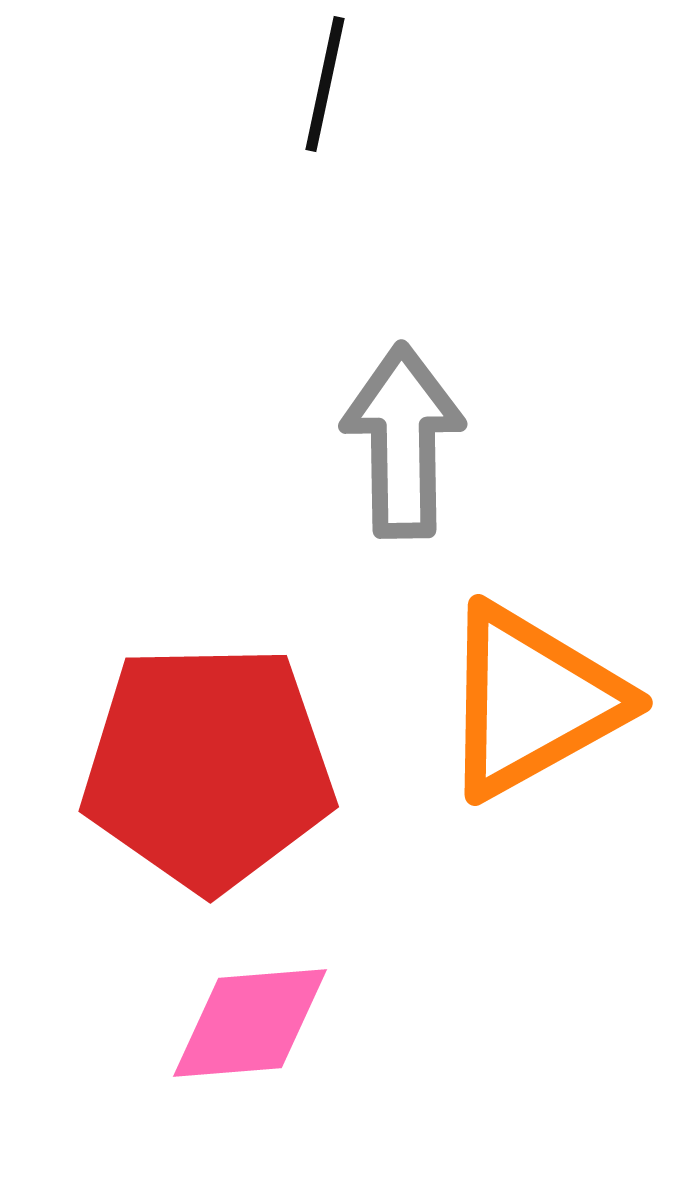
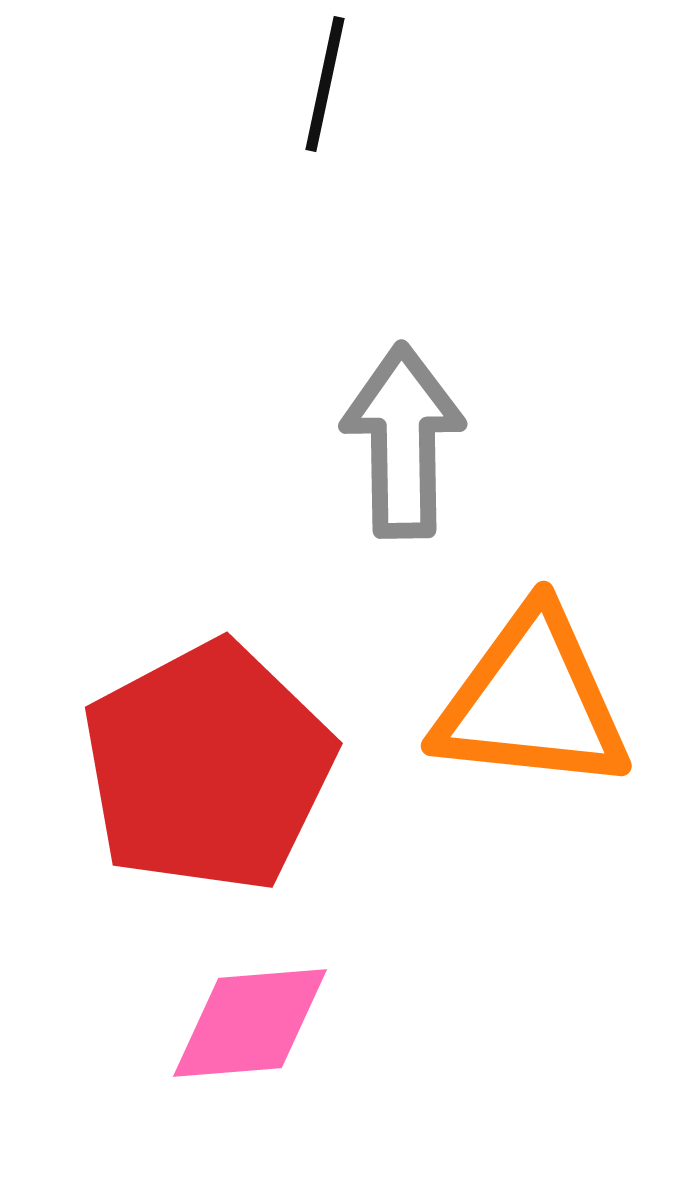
orange triangle: rotated 35 degrees clockwise
red pentagon: rotated 27 degrees counterclockwise
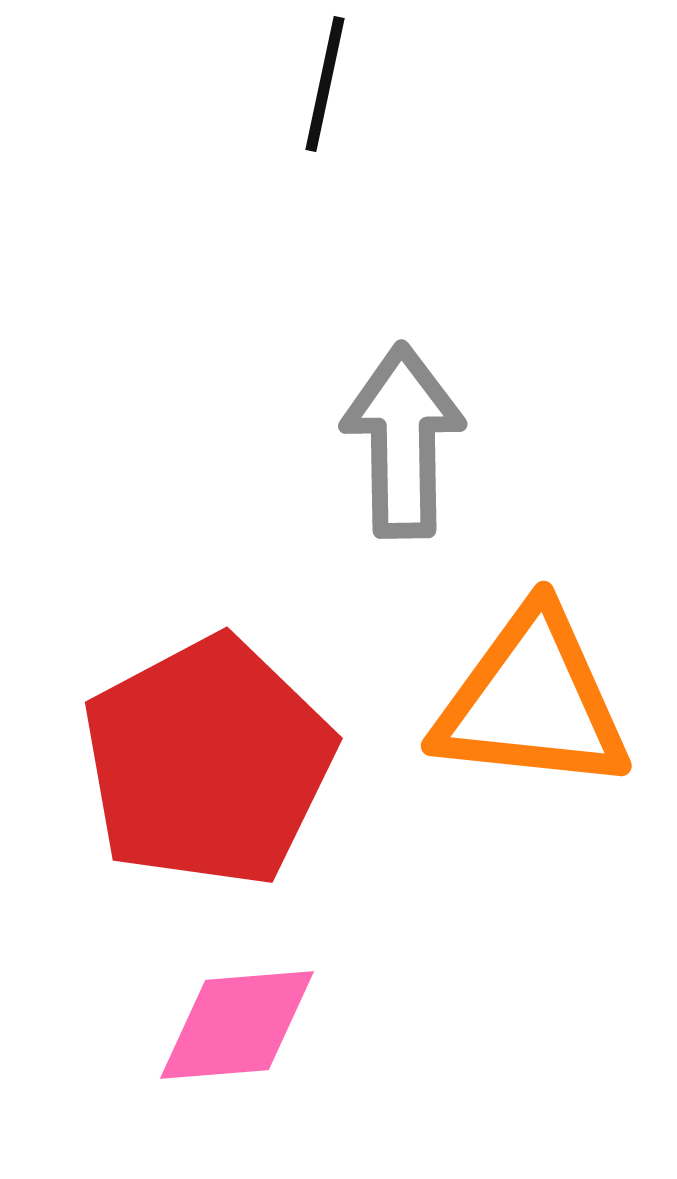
red pentagon: moved 5 px up
pink diamond: moved 13 px left, 2 px down
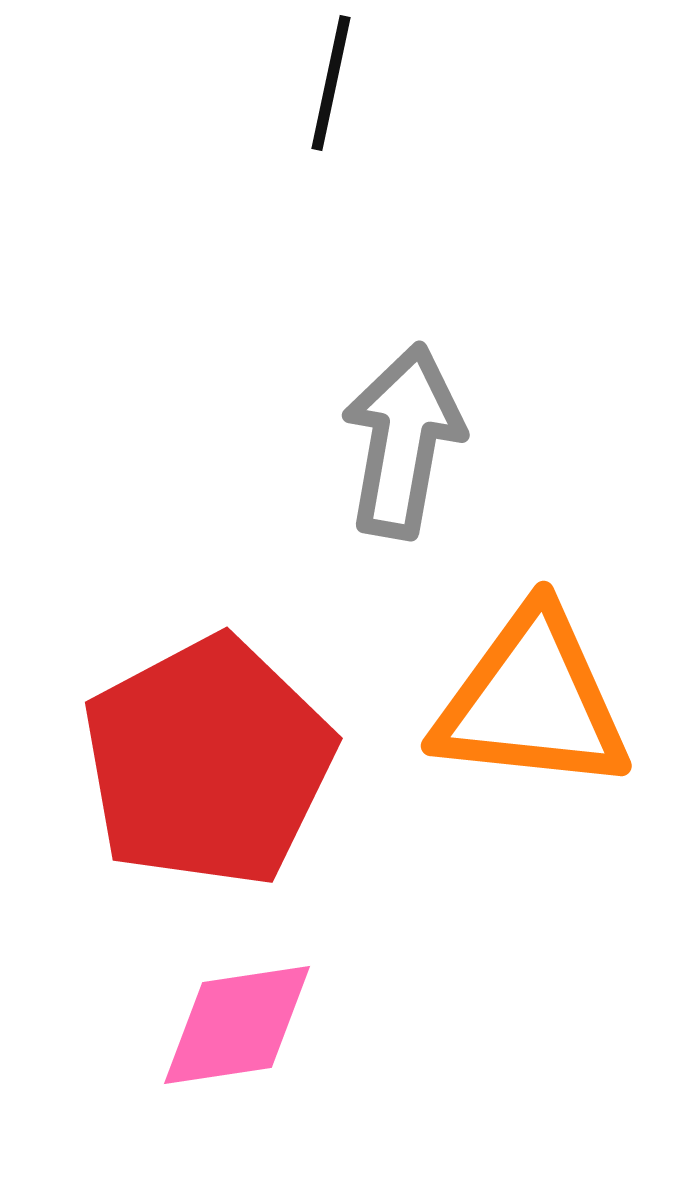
black line: moved 6 px right, 1 px up
gray arrow: rotated 11 degrees clockwise
pink diamond: rotated 4 degrees counterclockwise
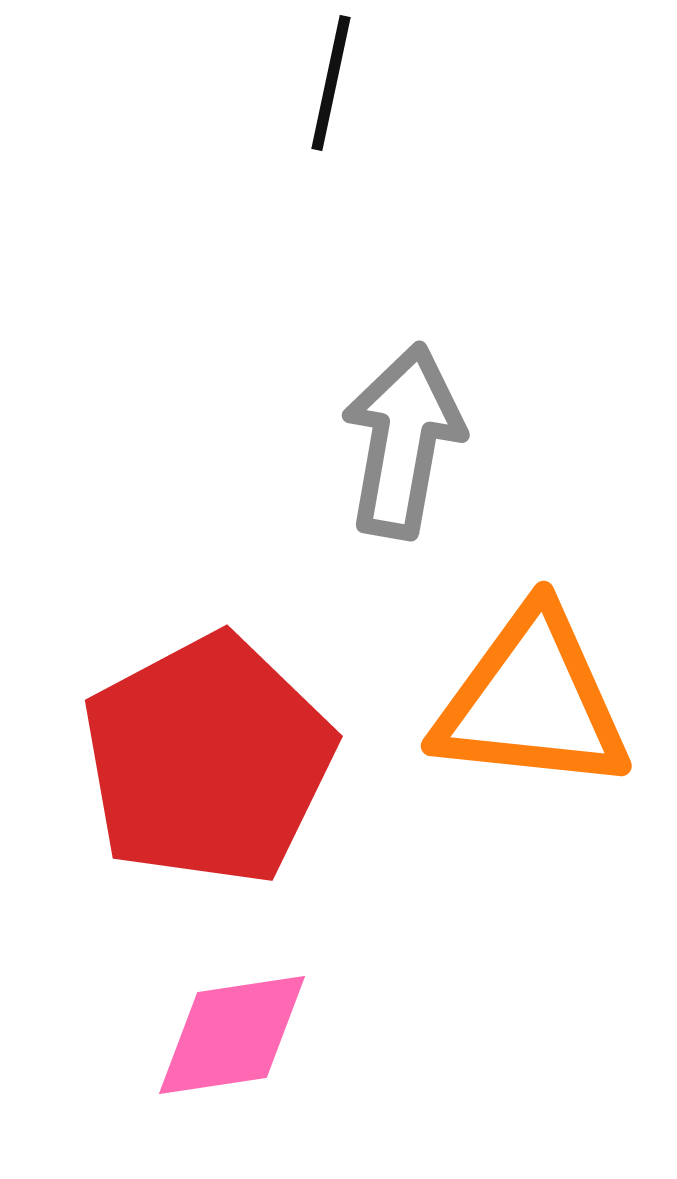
red pentagon: moved 2 px up
pink diamond: moved 5 px left, 10 px down
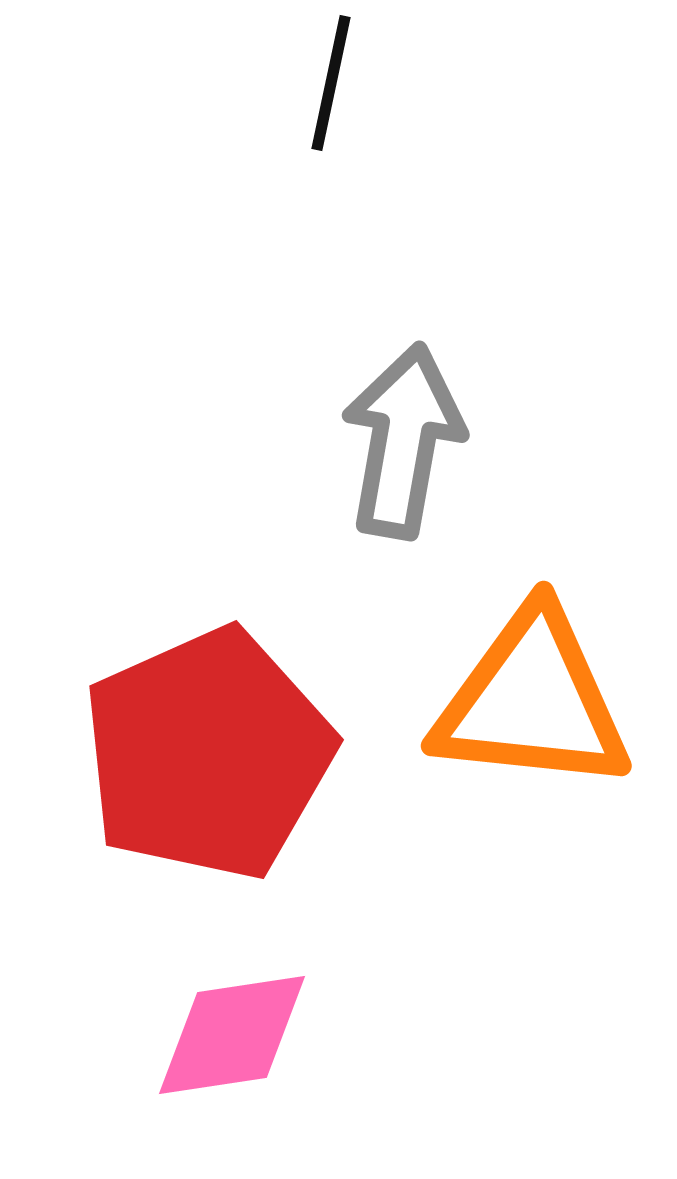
red pentagon: moved 6 px up; rotated 4 degrees clockwise
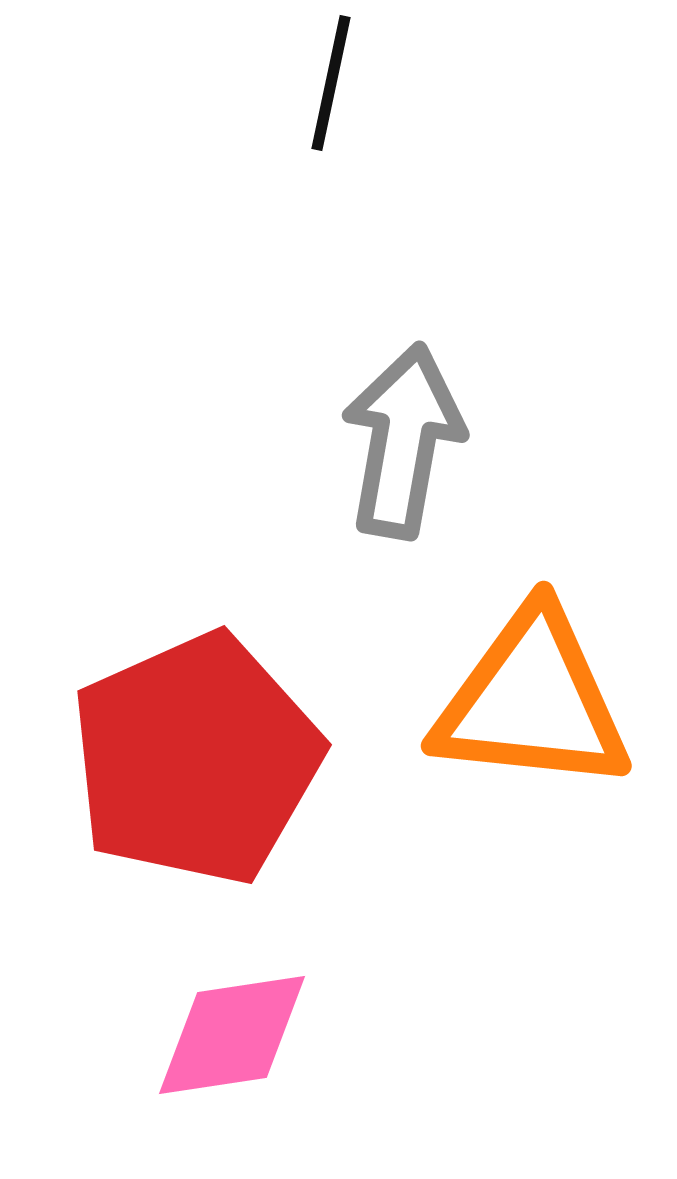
red pentagon: moved 12 px left, 5 px down
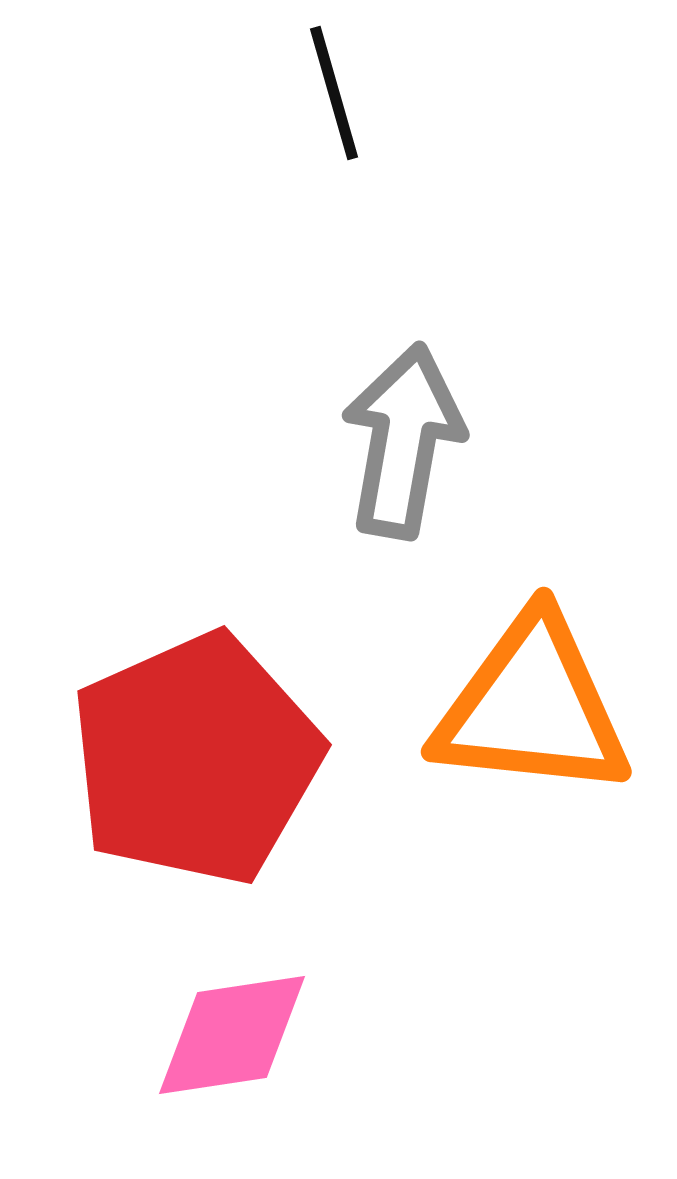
black line: moved 3 px right, 10 px down; rotated 28 degrees counterclockwise
orange triangle: moved 6 px down
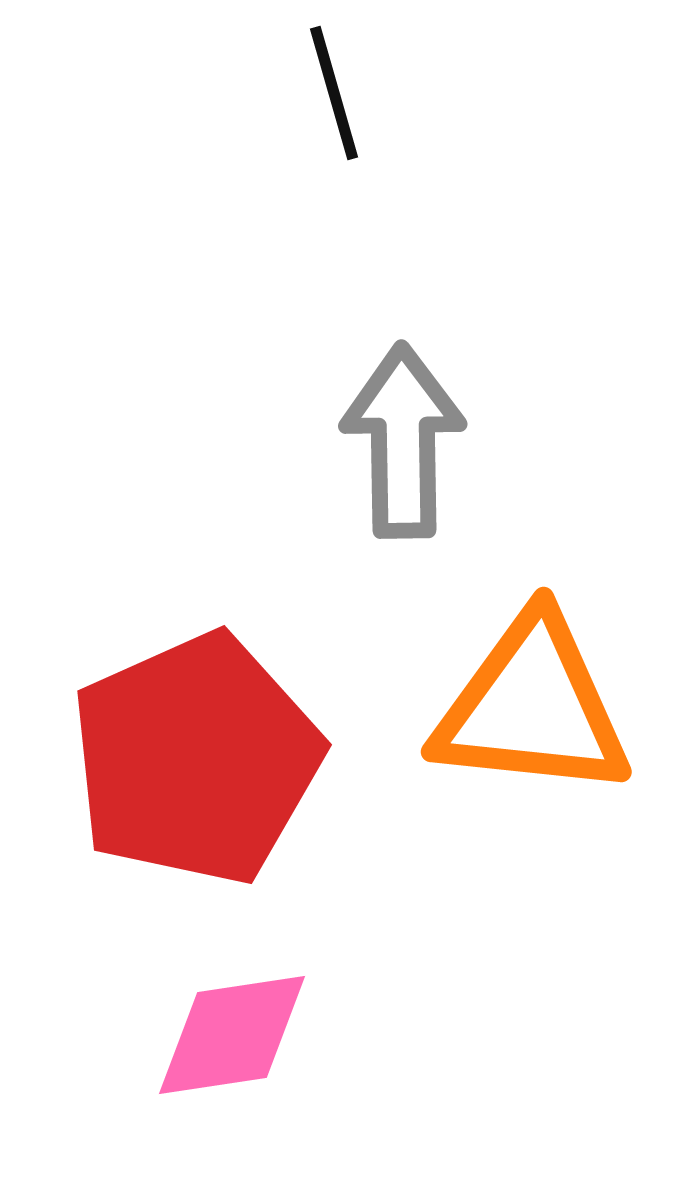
gray arrow: rotated 11 degrees counterclockwise
